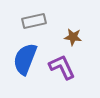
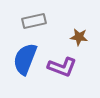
brown star: moved 6 px right
purple L-shape: rotated 136 degrees clockwise
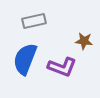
brown star: moved 5 px right, 4 px down
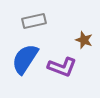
brown star: moved 1 px up; rotated 12 degrees clockwise
blue semicircle: rotated 12 degrees clockwise
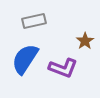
brown star: moved 1 px right, 1 px down; rotated 18 degrees clockwise
purple L-shape: moved 1 px right, 1 px down
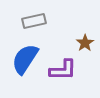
brown star: moved 2 px down
purple L-shape: moved 2 px down; rotated 20 degrees counterclockwise
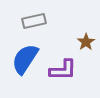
brown star: moved 1 px right, 1 px up
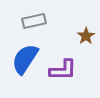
brown star: moved 6 px up
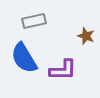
brown star: rotated 18 degrees counterclockwise
blue semicircle: moved 1 px left, 1 px up; rotated 64 degrees counterclockwise
